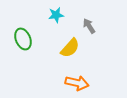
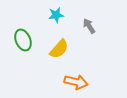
green ellipse: moved 1 px down
yellow semicircle: moved 11 px left, 1 px down
orange arrow: moved 1 px left, 1 px up
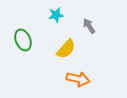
yellow semicircle: moved 7 px right
orange arrow: moved 2 px right, 3 px up
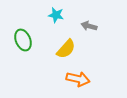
cyan star: rotated 21 degrees clockwise
gray arrow: rotated 42 degrees counterclockwise
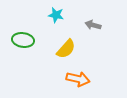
gray arrow: moved 4 px right, 1 px up
green ellipse: rotated 60 degrees counterclockwise
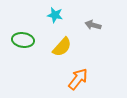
cyan star: moved 1 px left
yellow semicircle: moved 4 px left, 2 px up
orange arrow: rotated 65 degrees counterclockwise
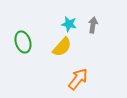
cyan star: moved 14 px right, 9 px down
gray arrow: rotated 84 degrees clockwise
green ellipse: moved 2 px down; rotated 65 degrees clockwise
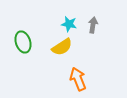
yellow semicircle: rotated 15 degrees clockwise
orange arrow: rotated 60 degrees counterclockwise
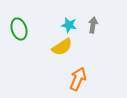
cyan star: moved 1 px down
green ellipse: moved 4 px left, 13 px up
orange arrow: rotated 45 degrees clockwise
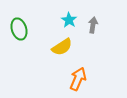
cyan star: moved 5 px up; rotated 21 degrees clockwise
